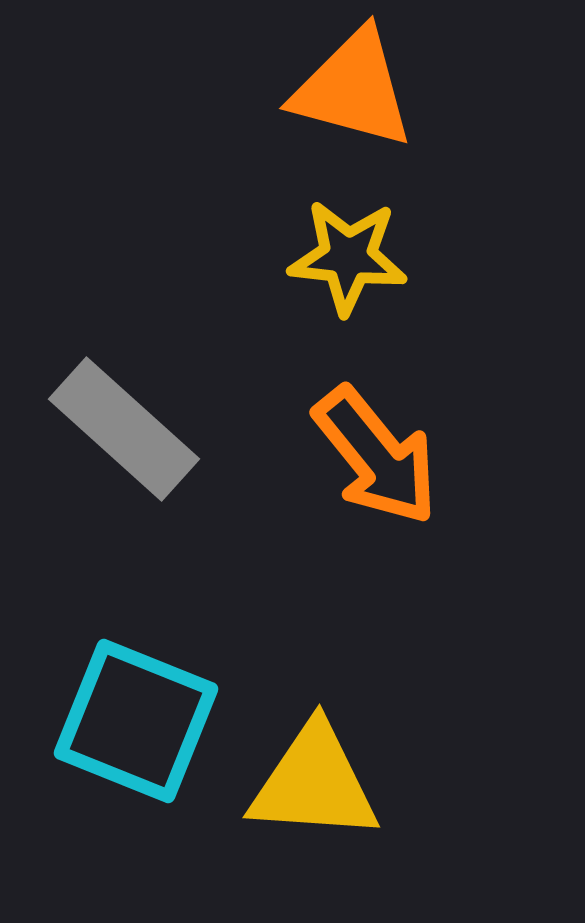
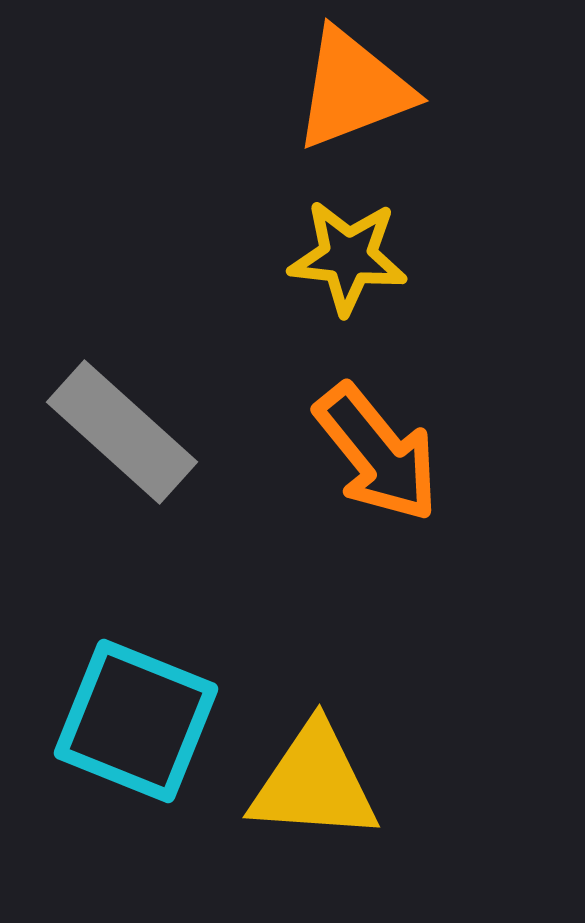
orange triangle: rotated 36 degrees counterclockwise
gray rectangle: moved 2 px left, 3 px down
orange arrow: moved 1 px right, 3 px up
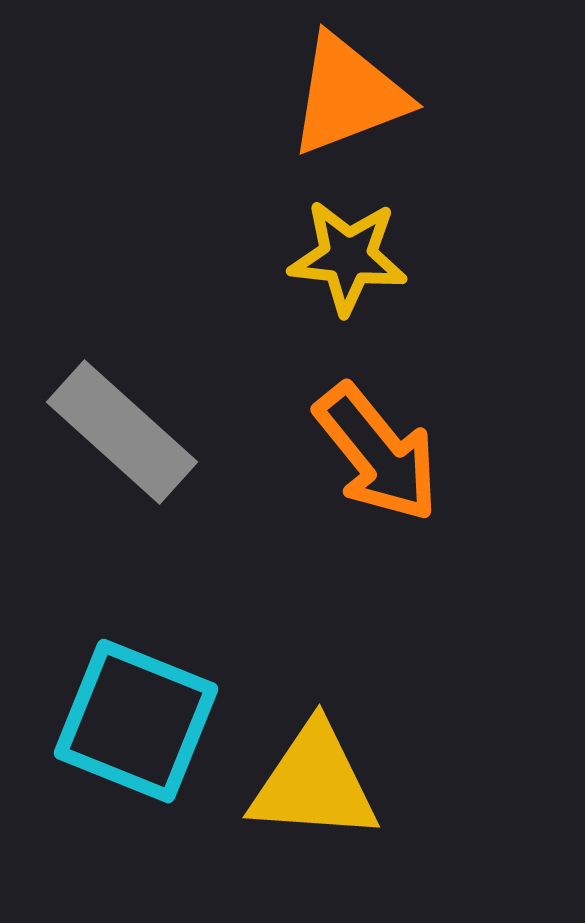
orange triangle: moved 5 px left, 6 px down
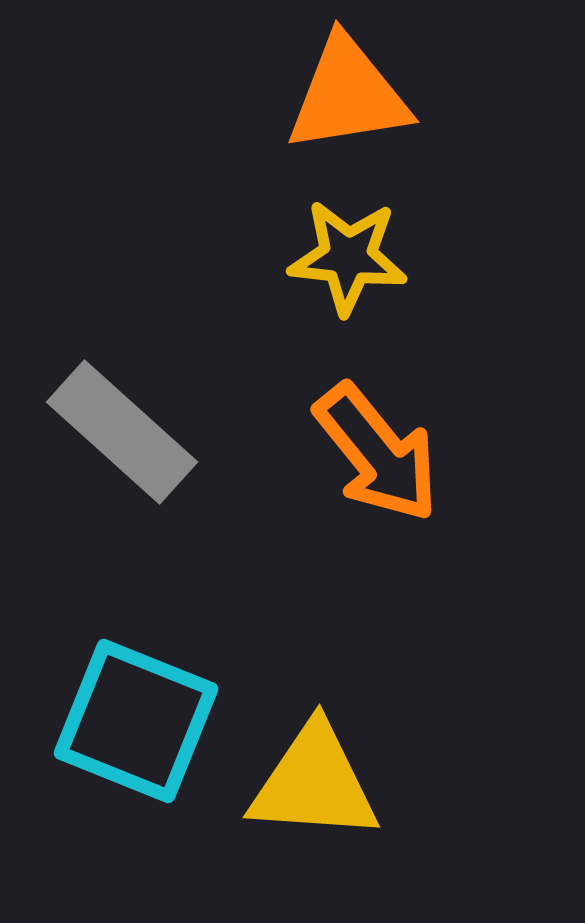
orange triangle: rotated 12 degrees clockwise
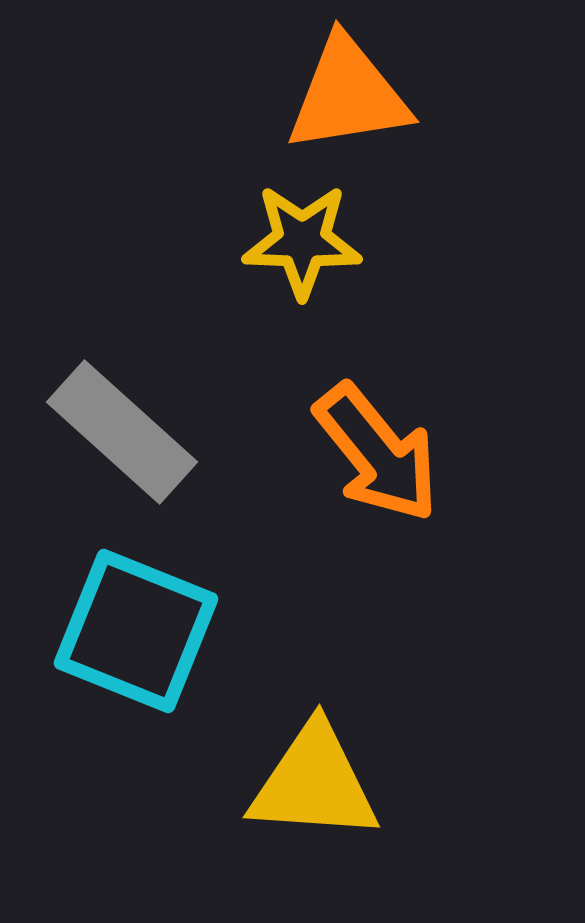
yellow star: moved 46 px left, 16 px up; rotated 4 degrees counterclockwise
cyan square: moved 90 px up
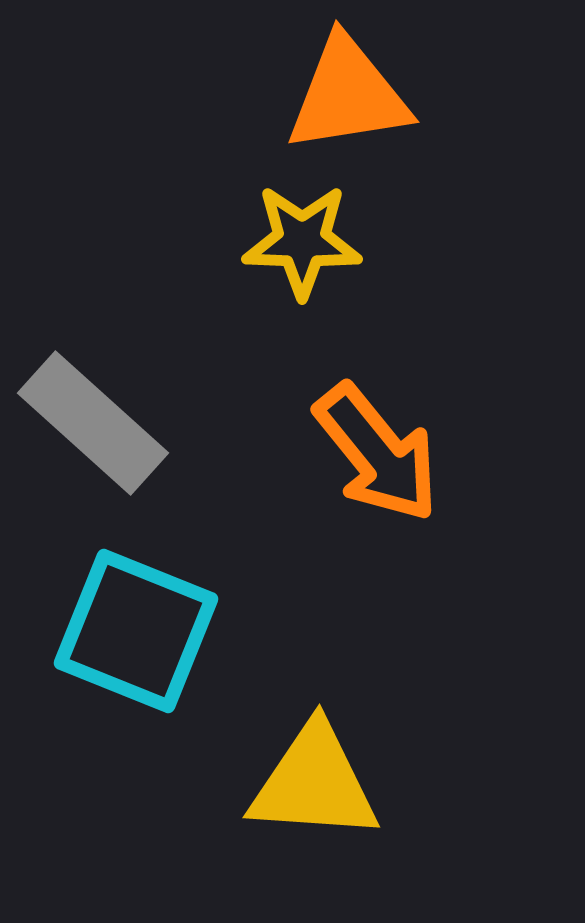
gray rectangle: moved 29 px left, 9 px up
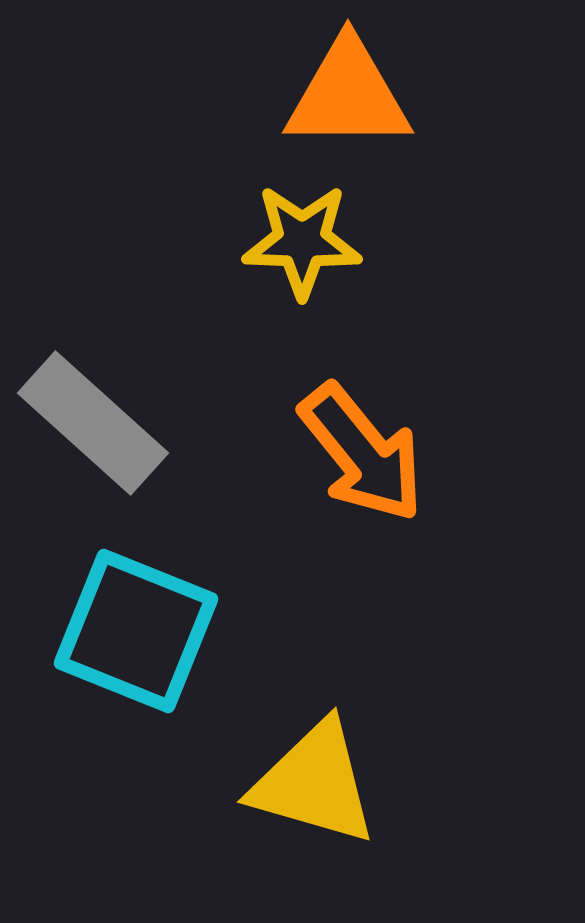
orange triangle: rotated 9 degrees clockwise
orange arrow: moved 15 px left
yellow triangle: rotated 12 degrees clockwise
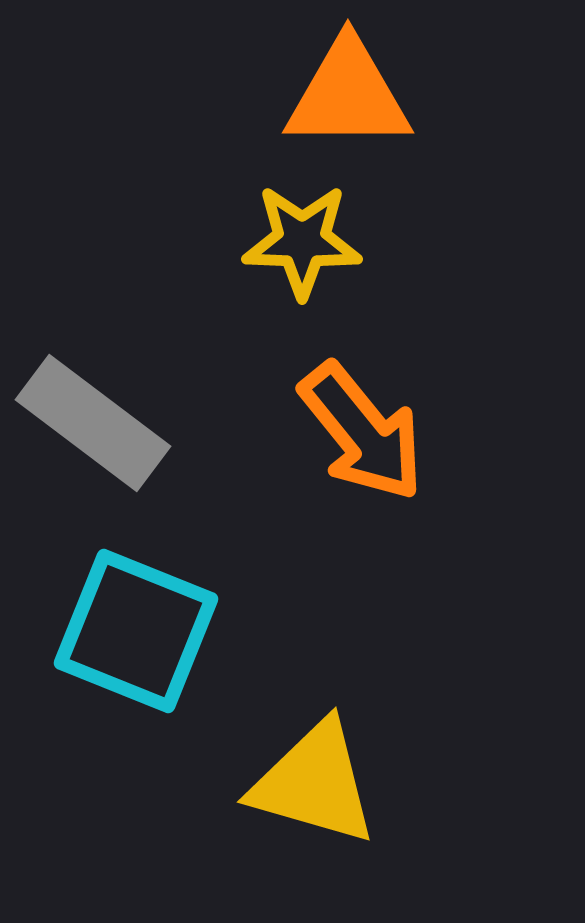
gray rectangle: rotated 5 degrees counterclockwise
orange arrow: moved 21 px up
